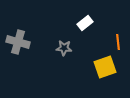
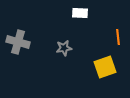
white rectangle: moved 5 px left, 10 px up; rotated 42 degrees clockwise
orange line: moved 5 px up
gray star: rotated 14 degrees counterclockwise
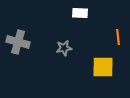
yellow square: moved 2 px left; rotated 20 degrees clockwise
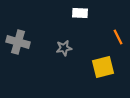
orange line: rotated 21 degrees counterclockwise
yellow square: rotated 15 degrees counterclockwise
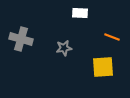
orange line: moved 6 px left; rotated 42 degrees counterclockwise
gray cross: moved 3 px right, 3 px up
yellow square: rotated 10 degrees clockwise
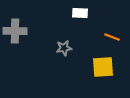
gray cross: moved 6 px left, 8 px up; rotated 15 degrees counterclockwise
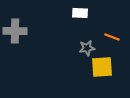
gray star: moved 23 px right
yellow square: moved 1 px left
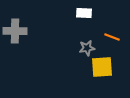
white rectangle: moved 4 px right
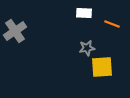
gray cross: rotated 35 degrees counterclockwise
orange line: moved 13 px up
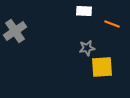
white rectangle: moved 2 px up
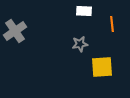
orange line: rotated 63 degrees clockwise
gray star: moved 7 px left, 4 px up
